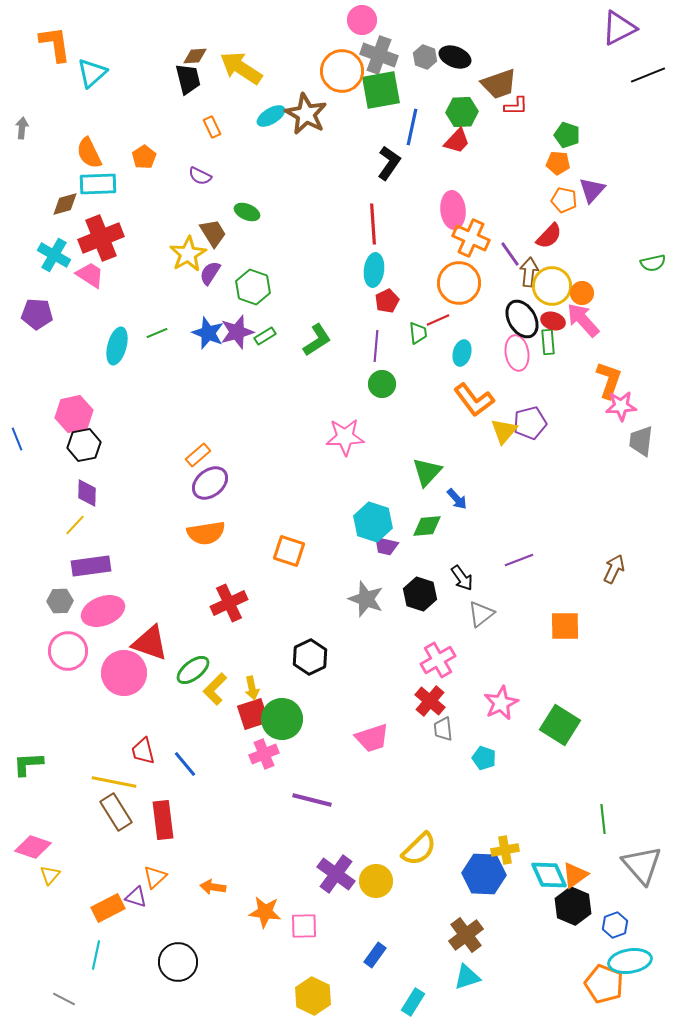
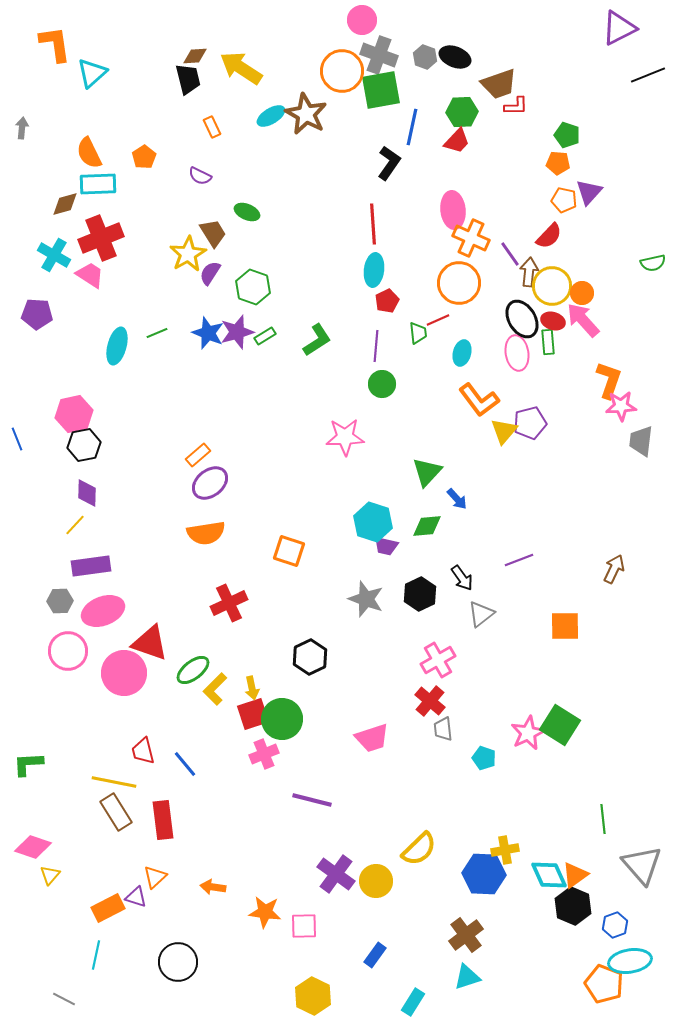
purple triangle at (592, 190): moved 3 px left, 2 px down
orange L-shape at (474, 400): moved 5 px right
black hexagon at (420, 594): rotated 16 degrees clockwise
pink star at (501, 703): moved 27 px right, 30 px down
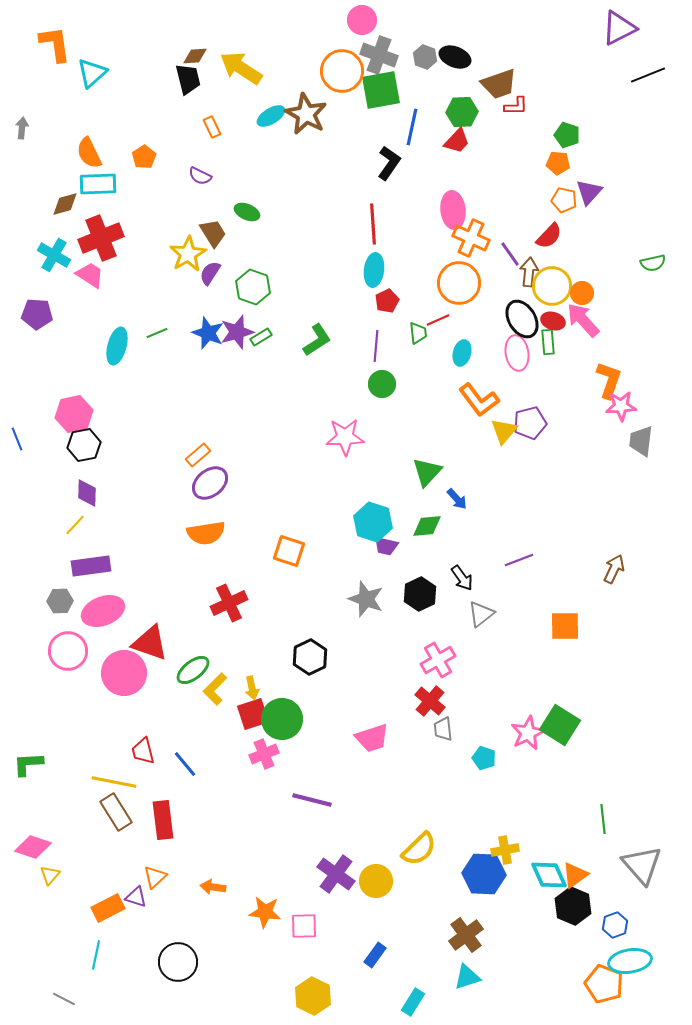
green rectangle at (265, 336): moved 4 px left, 1 px down
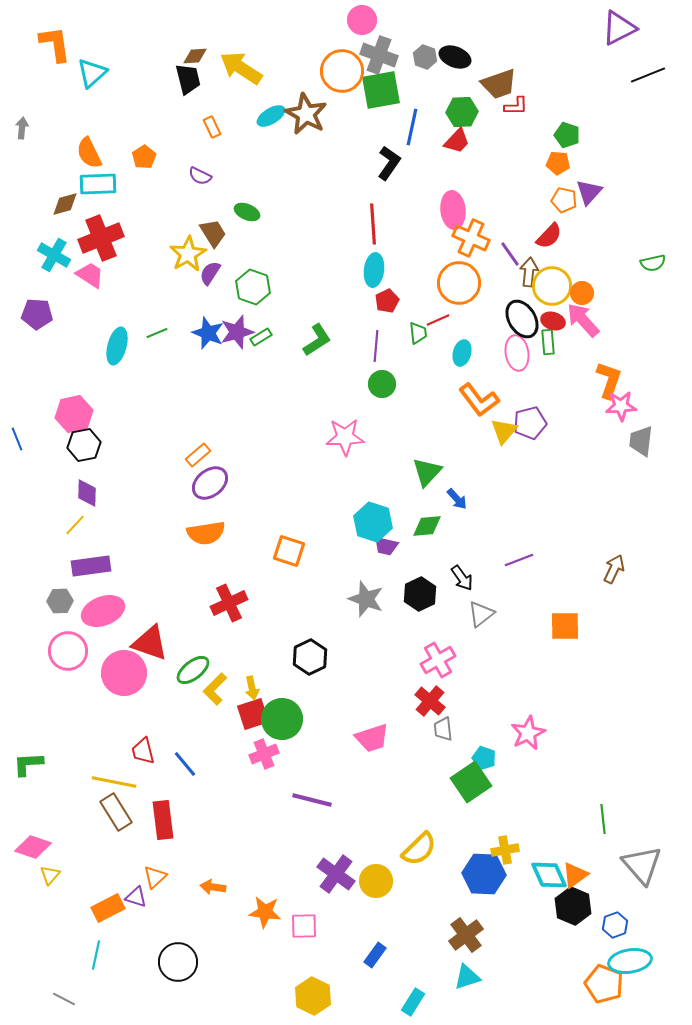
green square at (560, 725): moved 89 px left, 57 px down; rotated 24 degrees clockwise
